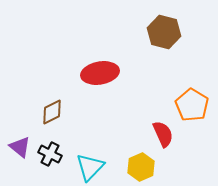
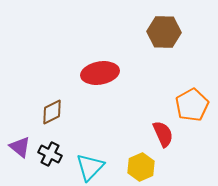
brown hexagon: rotated 12 degrees counterclockwise
orange pentagon: rotated 12 degrees clockwise
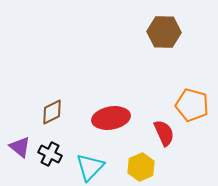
red ellipse: moved 11 px right, 45 px down
orange pentagon: rotated 28 degrees counterclockwise
red semicircle: moved 1 px right, 1 px up
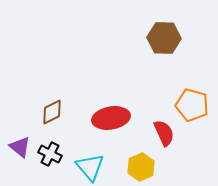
brown hexagon: moved 6 px down
cyan triangle: rotated 24 degrees counterclockwise
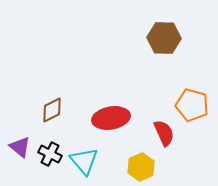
brown diamond: moved 2 px up
cyan triangle: moved 6 px left, 6 px up
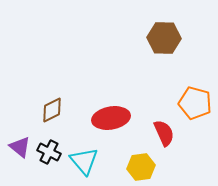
orange pentagon: moved 3 px right, 2 px up
black cross: moved 1 px left, 2 px up
yellow hexagon: rotated 16 degrees clockwise
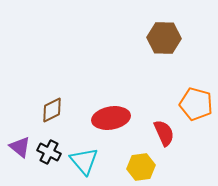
orange pentagon: moved 1 px right, 1 px down
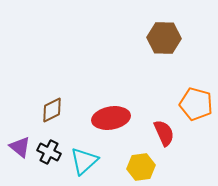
cyan triangle: rotated 28 degrees clockwise
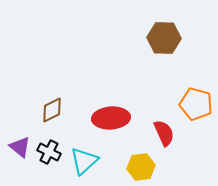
red ellipse: rotated 6 degrees clockwise
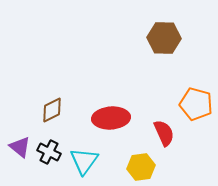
cyan triangle: rotated 12 degrees counterclockwise
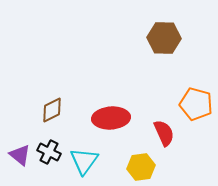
purple triangle: moved 8 px down
